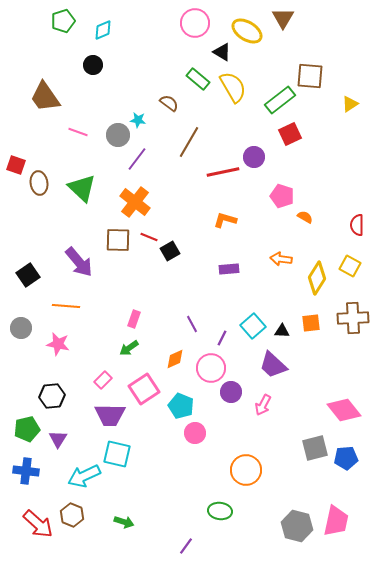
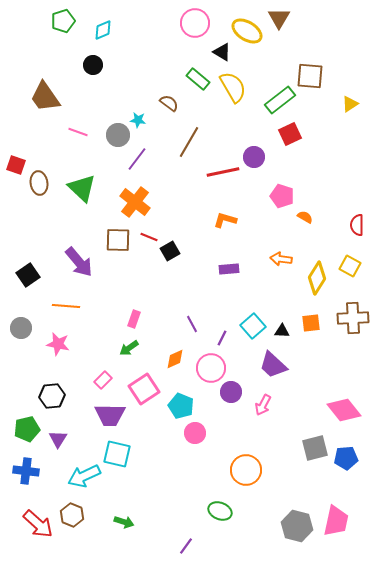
brown triangle at (283, 18): moved 4 px left
green ellipse at (220, 511): rotated 15 degrees clockwise
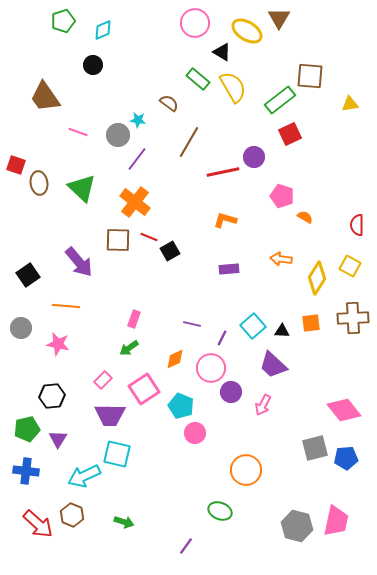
yellow triangle at (350, 104): rotated 24 degrees clockwise
purple line at (192, 324): rotated 48 degrees counterclockwise
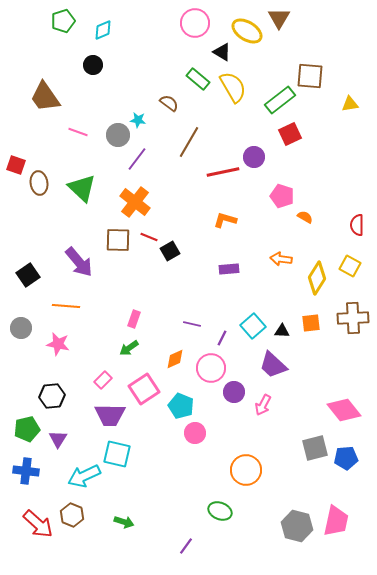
purple circle at (231, 392): moved 3 px right
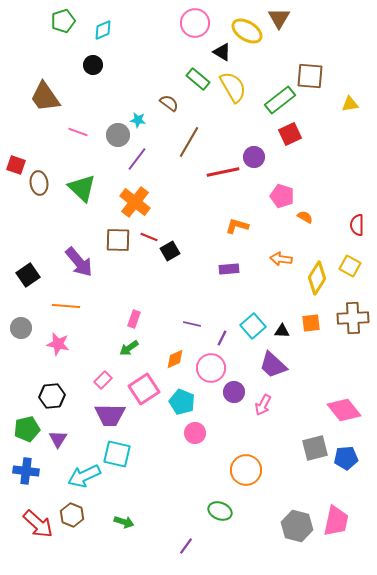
orange L-shape at (225, 220): moved 12 px right, 6 px down
cyan pentagon at (181, 406): moved 1 px right, 4 px up
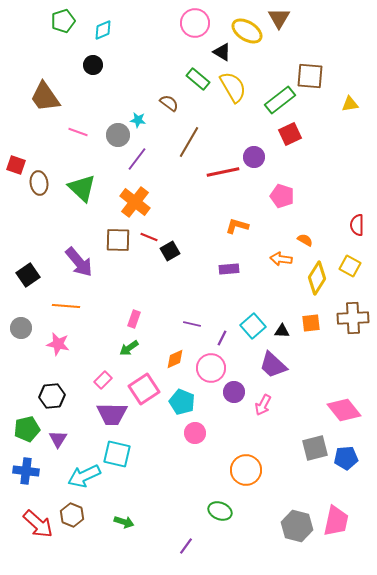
orange semicircle at (305, 217): moved 23 px down
purple trapezoid at (110, 415): moved 2 px right, 1 px up
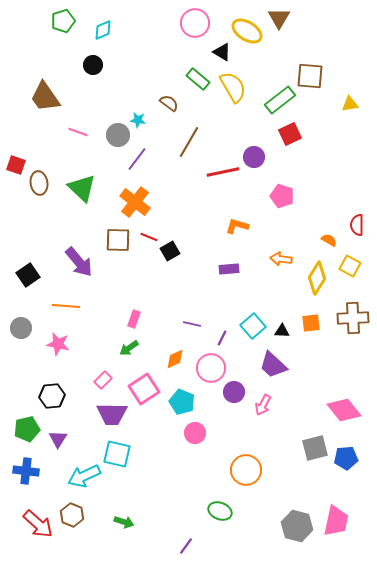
orange semicircle at (305, 240): moved 24 px right
